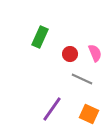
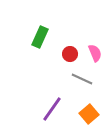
orange square: rotated 24 degrees clockwise
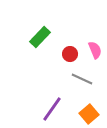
green rectangle: rotated 20 degrees clockwise
pink semicircle: moved 3 px up
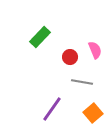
red circle: moved 3 px down
gray line: moved 3 px down; rotated 15 degrees counterclockwise
orange square: moved 4 px right, 1 px up
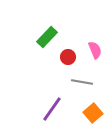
green rectangle: moved 7 px right
red circle: moved 2 px left
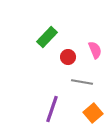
purple line: rotated 16 degrees counterclockwise
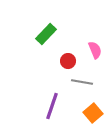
green rectangle: moved 1 px left, 3 px up
red circle: moved 4 px down
purple line: moved 3 px up
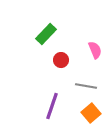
red circle: moved 7 px left, 1 px up
gray line: moved 4 px right, 4 px down
orange square: moved 2 px left
